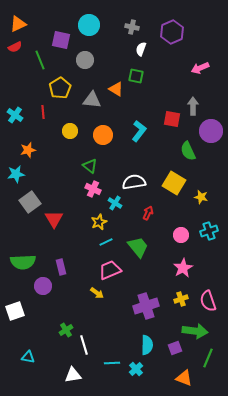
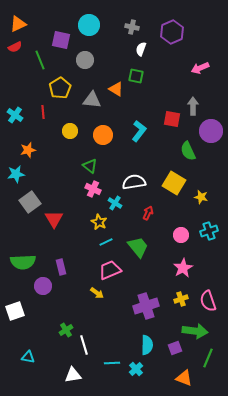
yellow star at (99, 222): rotated 21 degrees counterclockwise
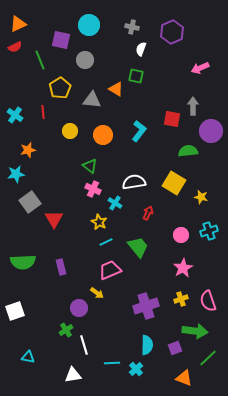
green semicircle at (188, 151): rotated 108 degrees clockwise
purple circle at (43, 286): moved 36 px right, 22 px down
green line at (208, 358): rotated 24 degrees clockwise
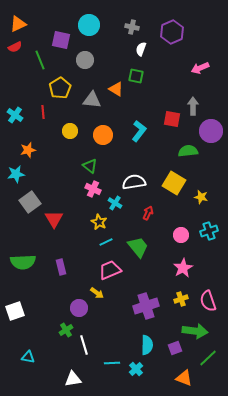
white triangle at (73, 375): moved 4 px down
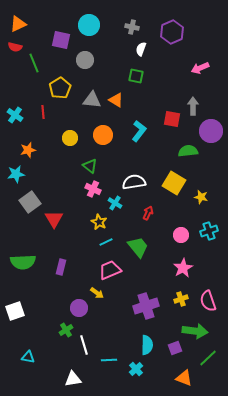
red semicircle at (15, 47): rotated 40 degrees clockwise
green line at (40, 60): moved 6 px left, 3 px down
orange triangle at (116, 89): moved 11 px down
yellow circle at (70, 131): moved 7 px down
purple rectangle at (61, 267): rotated 28 degrees clockwise
cyan line at (112, 363): moved 3 px left, 3 px up
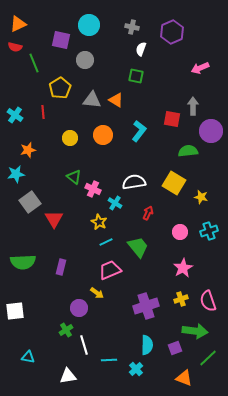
green triangle at (90, 166): moved 16 px left, 11 px down
pink circle at (181, 235): moved 1 px left, 3 px up
white square at (15, 311): rotated 12 degrees clockwise
white triangle at (73, 379): moved 5 px left, 3 px up
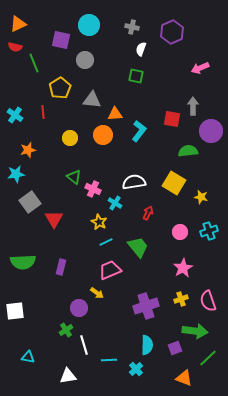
orange triangle at (116, 100): moved 1 px left, 14 px down; rotated 35 degrees counterclockwise
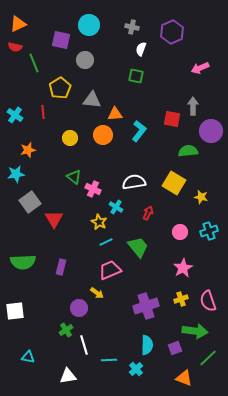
cyan cross at (115, 203): moved 1 px right, 4 px down
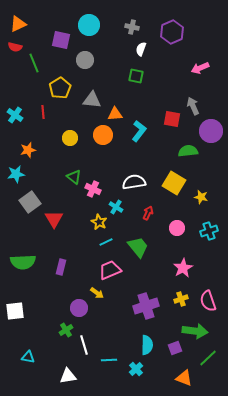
gray arrow at (193, 106): rotated 24 degrees counterclockwise
pink circle at (180, 232): moved 3 px left, 4 px up
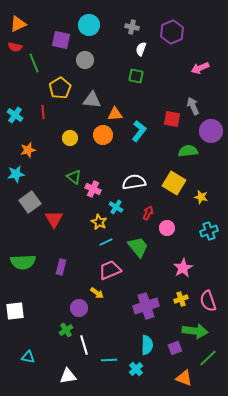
pink circle at (177, 228): moved 10 px left
